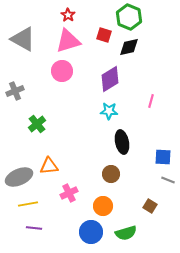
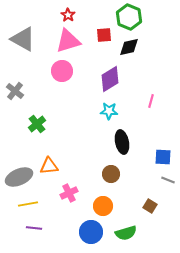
red square: rotated 21 degrees counterclockwise
gray cross: rotated 30 degrees counterclockwise
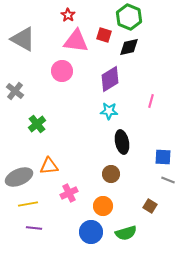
red square: rotated 21 degrees clockwise
pink triangle: moved 8 px right; rotated 24 degrees clockwise
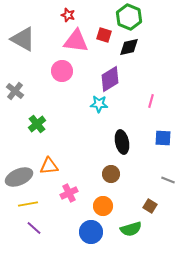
red star: rotated 16 degrees counterclockwise
cyan star: moved 10 px left, 7 px up
blue square: moved 19 px up
purple line: rotated 35 degrees clockwise
green semicircle: moved 5 px right, 4 px up
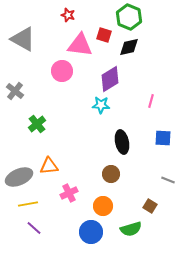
pink triangle: moved 4 px right, 4 px down
cyan star: moved 2 px right, 1 px down
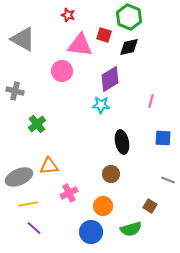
gray cross: rotated 24 degrees counterclockwise
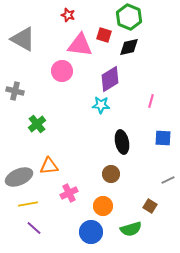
gray line: rotated 48 degrees counterclockwise
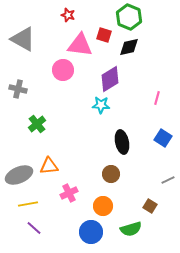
pink circle: moved 1 px right, 1 px up
gray cross: moved 3 px right, 2 px up
pink line: moved 6 px right, 3 px up
blue square: rotated 30 degrees clockwise
gray ellipse: moved 2 px up
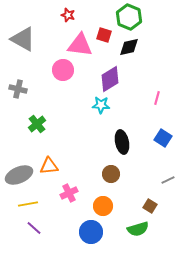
green semicircle: moved 7 px right
